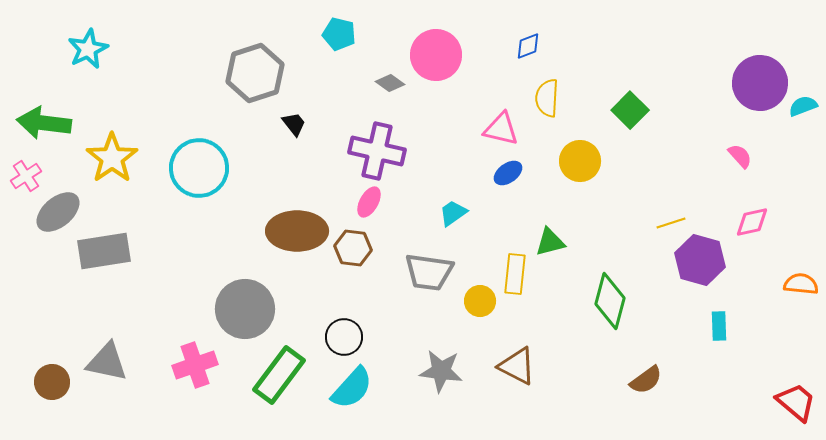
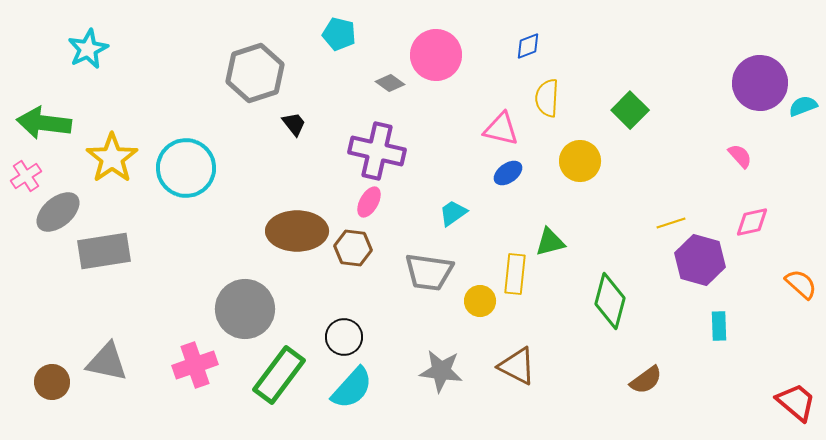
cyan circle at (199, 168): moved 13 px left
orange semicircle at (801, 284): rotated 36 degrees clockwise
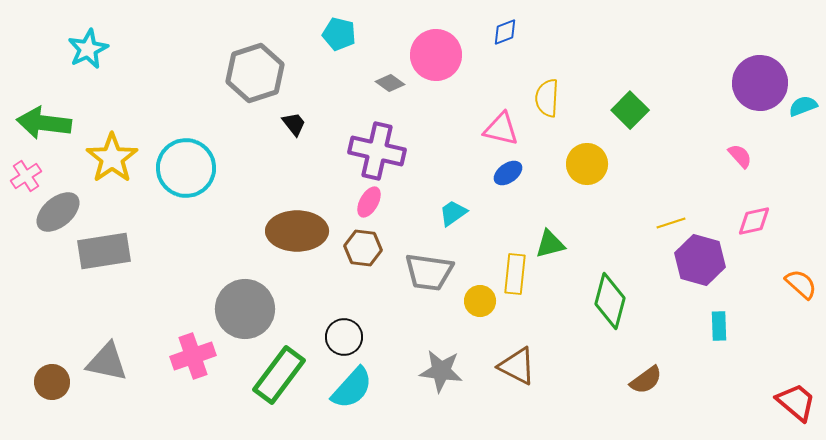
blue diamond at (528, 46): moved 23 px left, 14 px up
yellow circle at (580, 161): moved 7 px right, 3 px down
pink diamond at (752, 222): moved 2 px right, 1 px up
green triangle at (550, 242): moved 2 px down
brown hexagon at (353, 248): moved 10 px right
pink cross at (195, 365): moved 2 px left, 9 px up
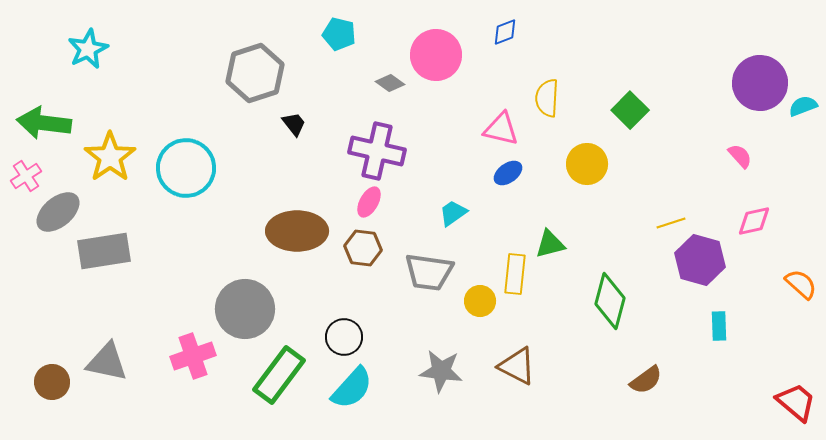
yellow star at (112, 158): moved 2 px left, 1 px up
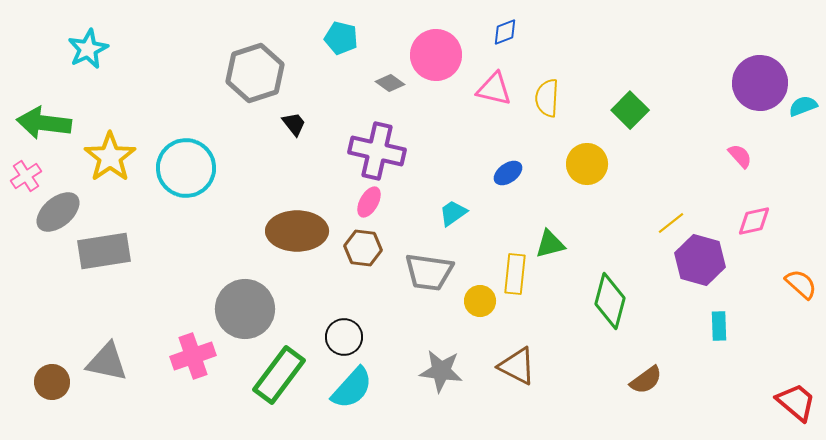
cyan pentagon at (339, 34): moved 2 px right, 4 px down
pink triangle at (501, 129): moved 7 px left, 40 px up
yellow line at (671, 223): rotated 20 degrees counterclockwise
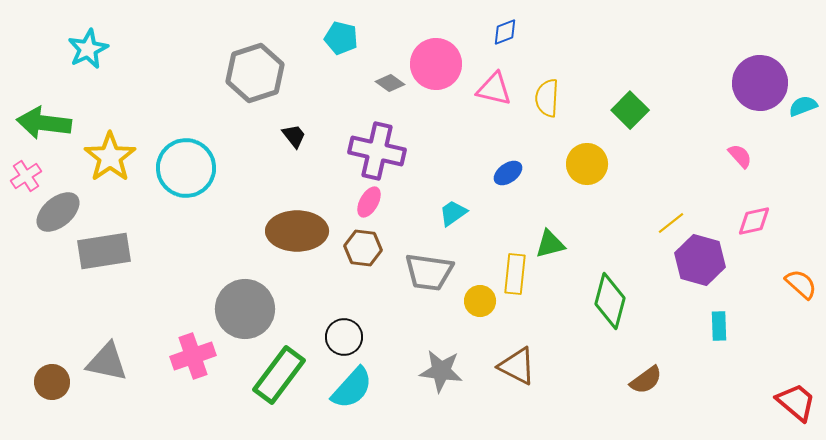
pink circle at (436, 55): moved 9 px down
black trapezoid at (294, 124): moved 12 px down
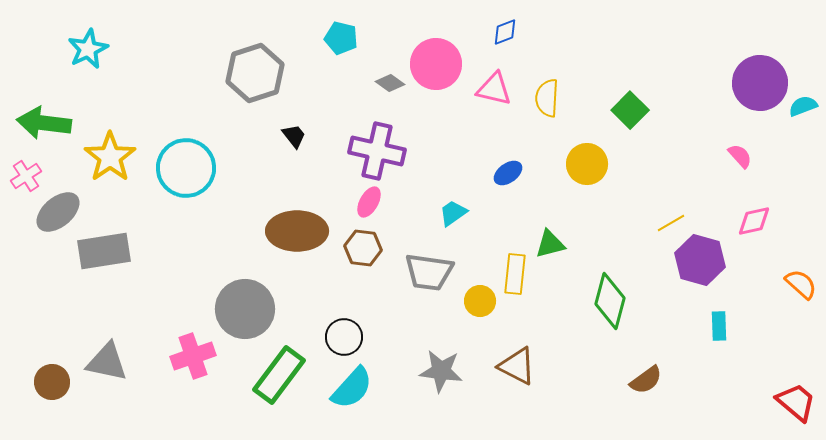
yellow line at (671, 223): rotated 8 degrees clockwise
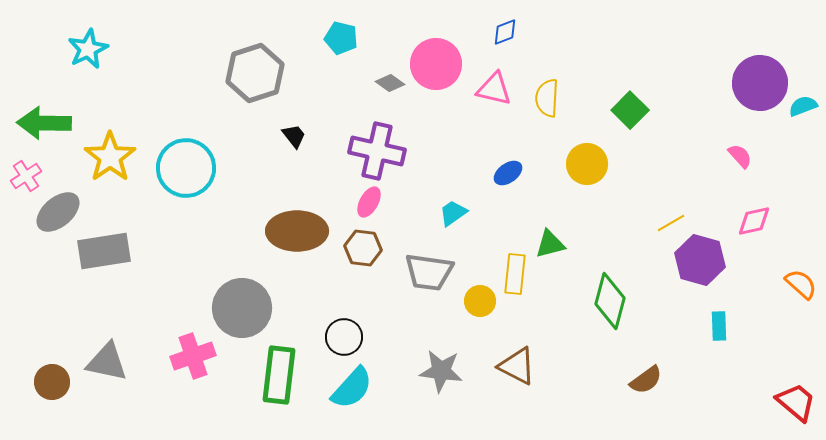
green arrow at (44, 123): rotated 6 degrees counterclockwise
gray circle at (245, 309): moved 3 px left, 1 px up
green rectangle at (279, 375): rotated 30 degrees counterclockwise
